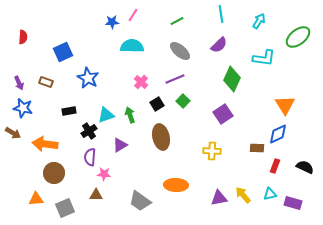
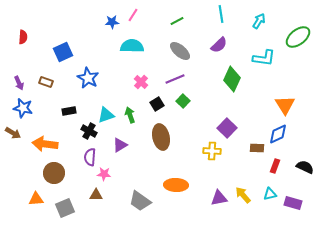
purple square at (223, 114): moved 4 px right, 14 px down; rotated 12 degrees counterclockwise
black cross at (89, 131): rotated 28 degrees counterclockwise
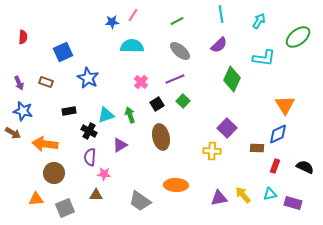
blue star at (23, 108): moved 3 px down
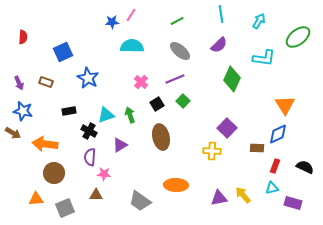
pink line at (133, 15): moved 2 px left
cyan triangle at (270, 194): moved 2 px right, 6 px up
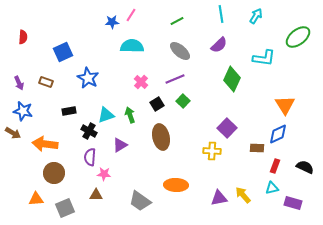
cyan arrow at (259, 21): moved 3 px left, 5 px up
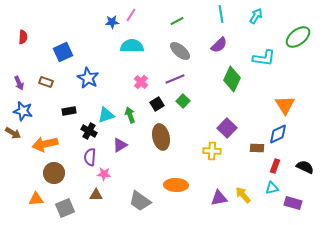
orange arrow at (45, 144): rotated 20 degrees counterclockwise
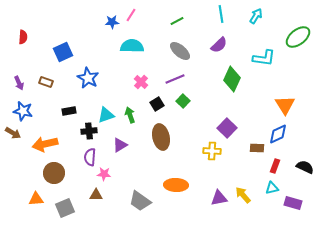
black cross at (89, 131): rotated 35 degrees counterclockwise
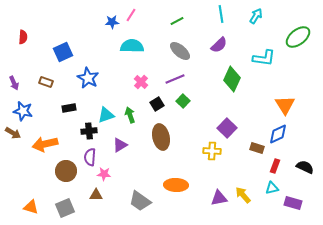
purple arrow at (19, 83): moved 5 px left
black rectangle at (69, 111): moved 3 px up
brown rectangle at (257, 148): rotated 16 degrees clockwise
brown circle at (54, 173): moved 12 px right, 2 px up
orange triangle at (36, 199): moved 5 px left, 8 px down; rotated 21 degrees clockwise
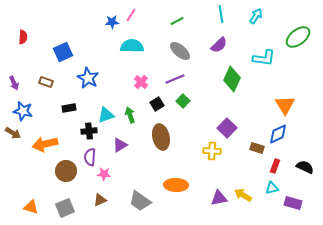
brown triangle at (96, 195): moved 4 px right, 5 px down; rotated 24 degrees counterclockwise
yellow arrow at (243, 195): rotated 18 degrees counterclockwise
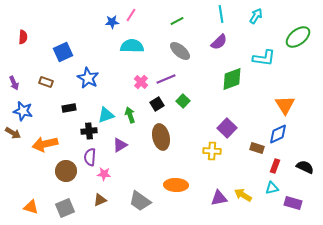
purple semicircle at (219, 45): moved 3 px up
purple line at (175, 79): moved 9 px left
green diamond at (232, 79): rotated 45 degrees clockwise
